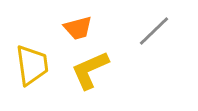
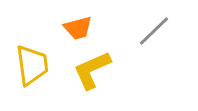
yellow L-shape: moved 2 px right
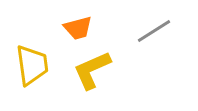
gray line: rotated 12 degrees clockwise
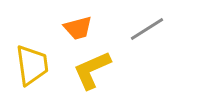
gray line: moved 7 px left, 2 px up
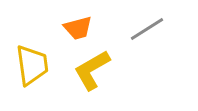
yellow L-shape: rotated 6 degrees counterclockwise
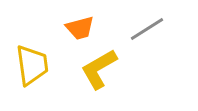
orange trapezoid: moved 2 px right
yellow L-shape: moved 7 px right, 1 px up
